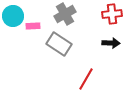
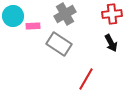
black arrow: rotated 60 degrees clockwise
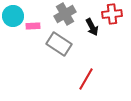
black arrow: moved 19 px left, 16 px up
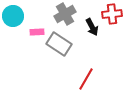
pink rectangle: moved 4 px right, 6 px down
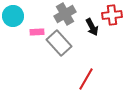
red cross: moved 1 px down
gray rectangle: moved 1 px up; rotated 15 degrees clockwise
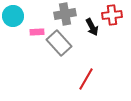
gray cross: rotated 20 degrees clockwise
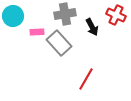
red cross: moved 4 px right; rotated 30 degrees clockwise
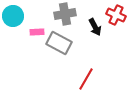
black arrow: moved 3 px right
gray rectangle: rotated 20 degrees counterclockwise
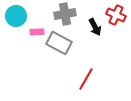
cyan circle: moved 3 px right
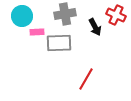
cyan circle: moved 6 px right
gray rectangle: rotated 30 degrees counterclockwise
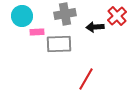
red cross: moved 1 px right, 1 px down; rotated 24 degrees clockwise
black arrow: rotated 114 degrees clockwise
gray rectangle: moved 1 px down
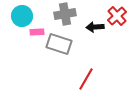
gray rectangle: rotated 20 degrees clockwise
